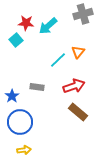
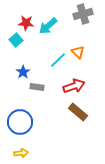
orange triangle: rotated 24 degrees counterclockwise
blue star: moved 11 px right, 24 px up
yellow arrow: moved 3 px left, 3 px down
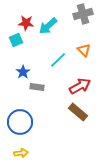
cyan square: rotated 16 degrees clockwise
orange triangle: moved 6 px right, 2 px up
red arrow: moved 6 px right; rotated 10 degrees counterclockwise
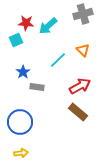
orange triangle: moved 1 px left
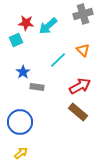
yellow arrow: rotated 32 degrees counterclockwise
